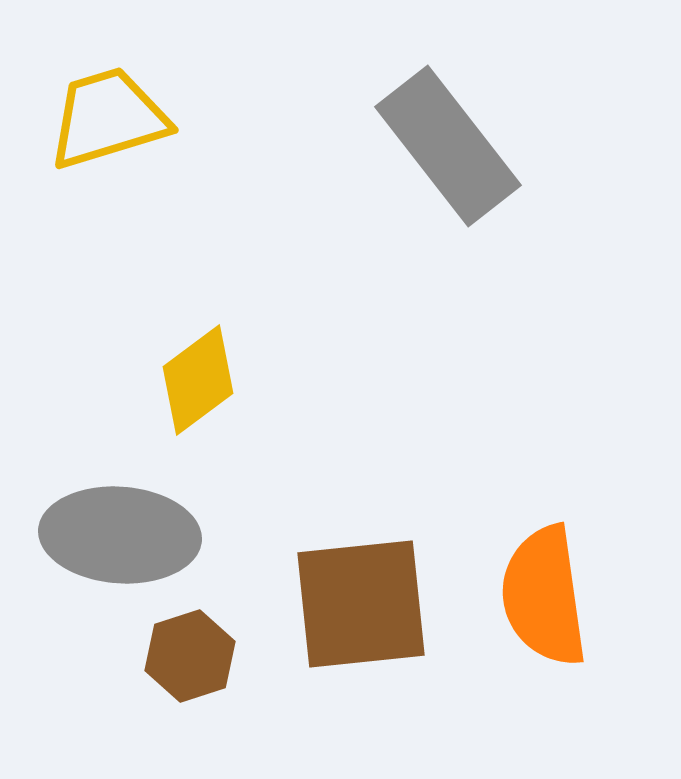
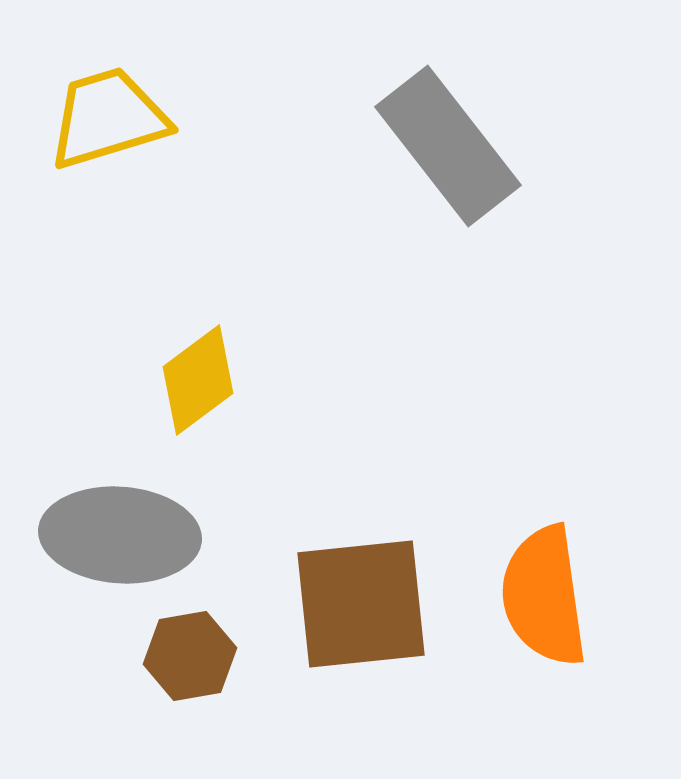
brown hexagon: rotated 8 degrees clockwise
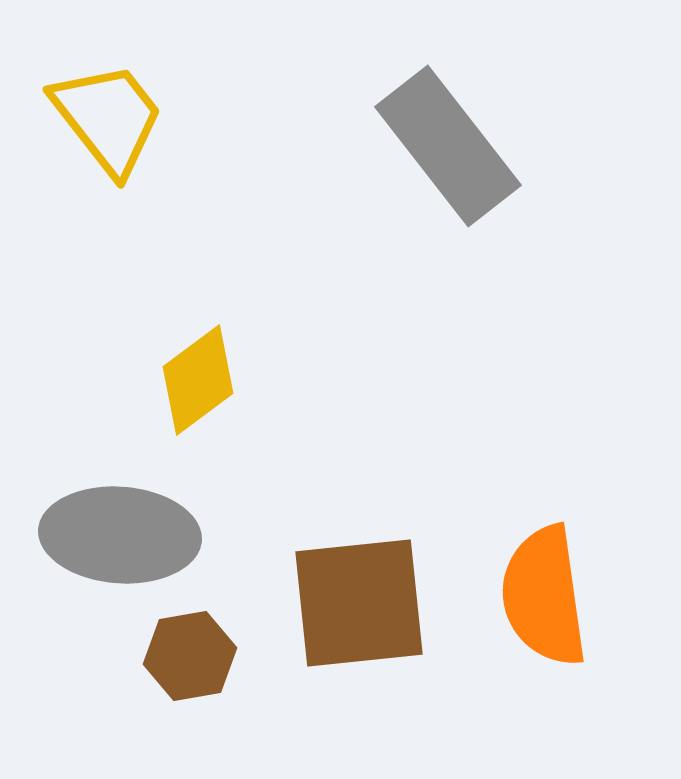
yellow trapezoid: rotated 69 degrees clockwise
brown square: moved 2 px left, 1 px up
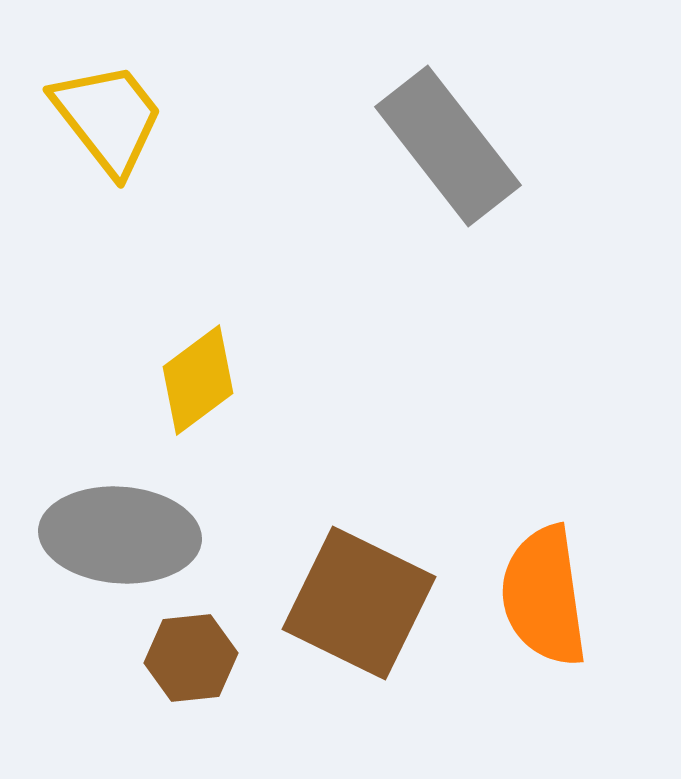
brown square: rotated 32 degrees clockwise
brown hexagon: moved 1 px right, 2 px down; rotated 4 degrees clockwise
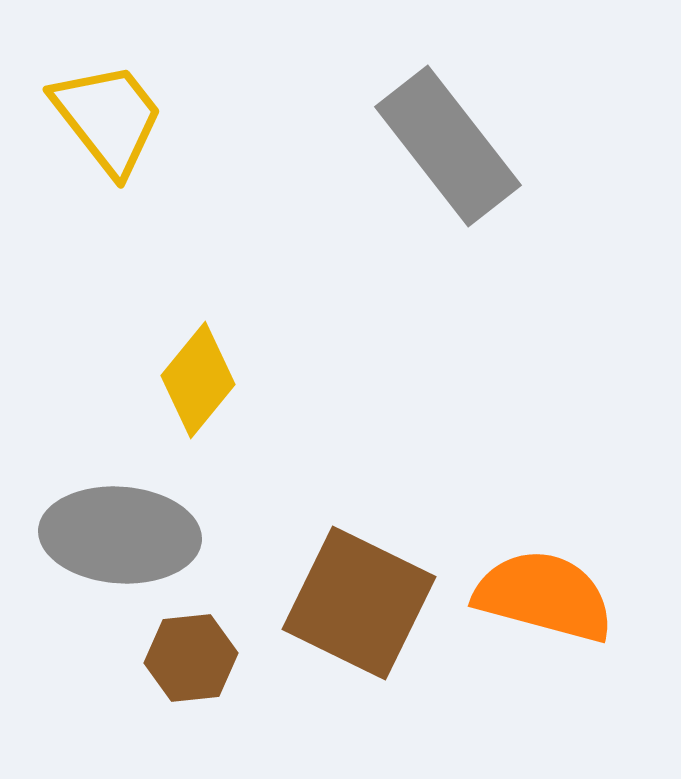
yellow diamond: rotated 14 degrees counterclockwise
orange semicircle: rotated 113 degrees clockwise
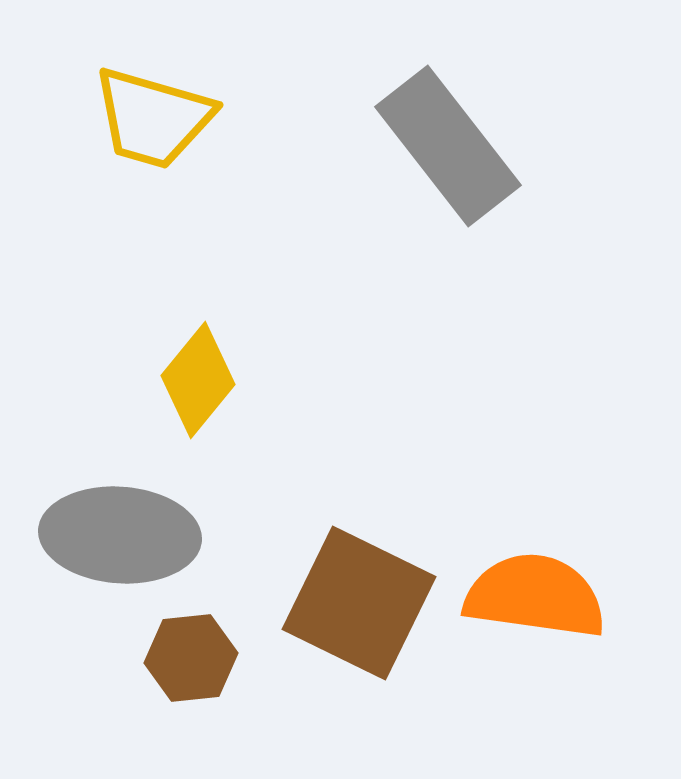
yellow trapezoid: moved 45 px right; rotated 144 degrees clockwise
orange semicircle: moved 9 px left; rotated 7 degrees counterclockwise
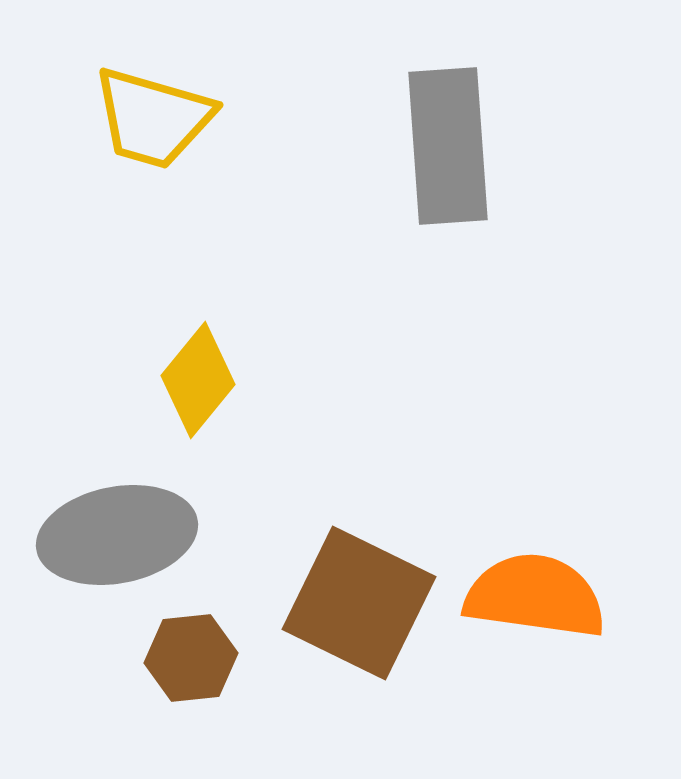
gray rectangle: rotated 34 degrees clockwise
gray ellipse: moved 3 px left; rotated 15 degrees counterclockwise
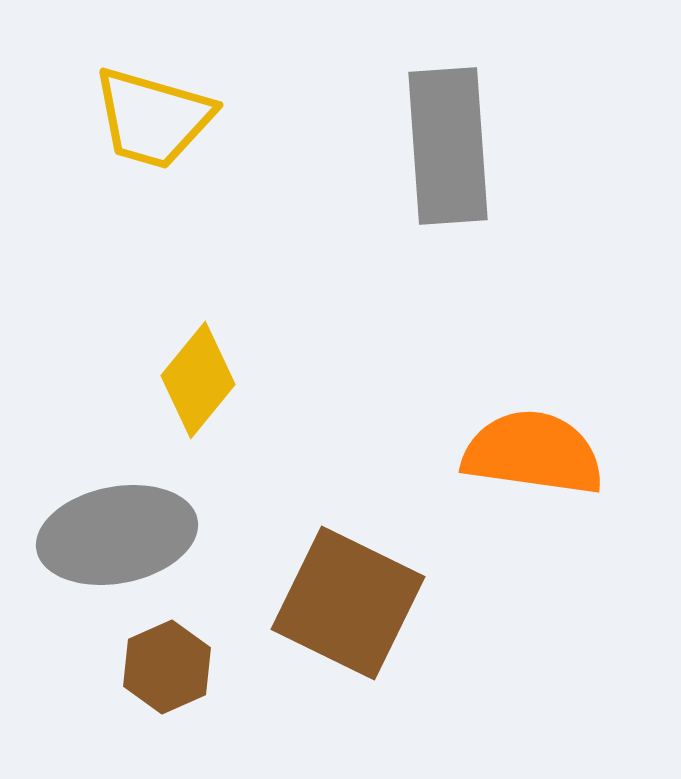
orange semicircle: moved 2 px left, 143 px up
brown square: moved 11 px left
brown hexagon: moved 24 px left, 9 px down; rotated 18 degrees counterclockwise
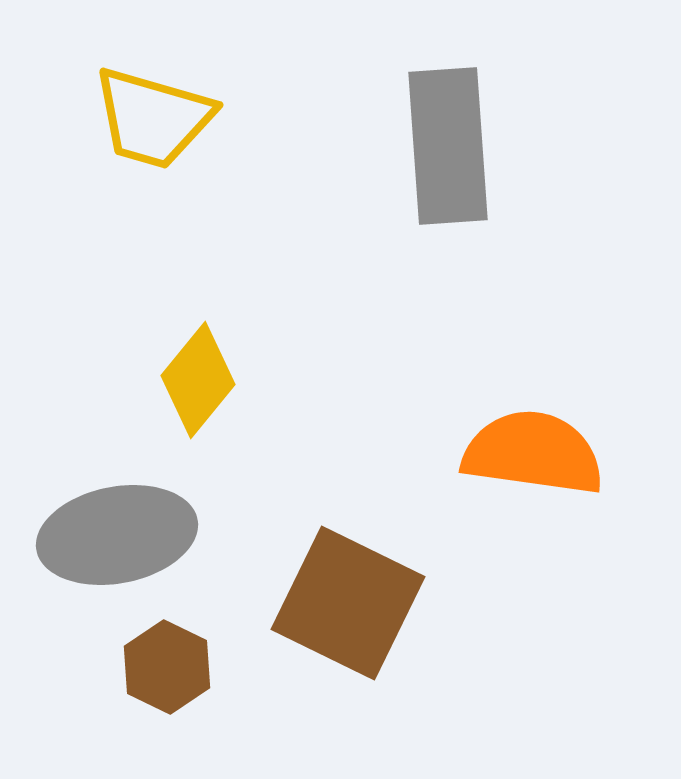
brown hexagon: rotated 10 degrees counterclockwise
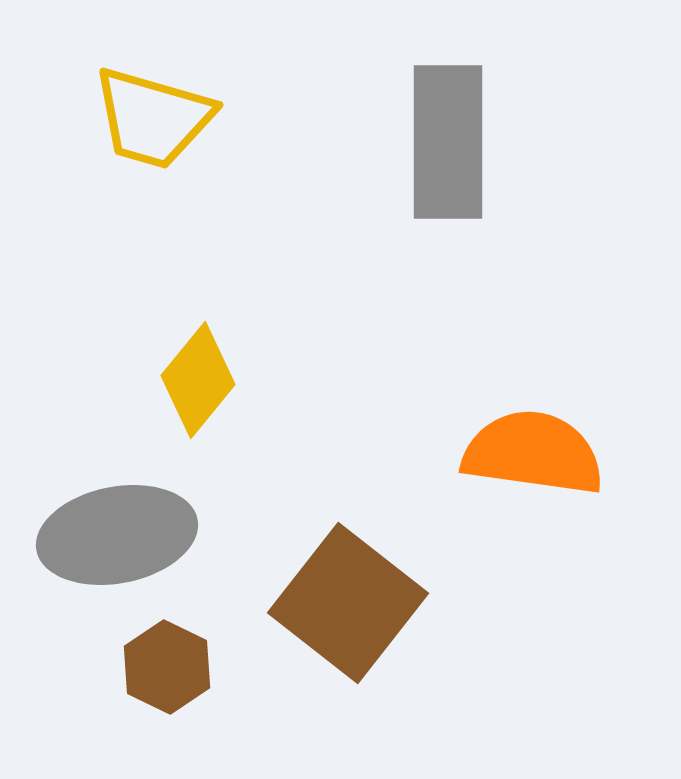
gray rectangle: moved 4 px up; rotated 4 degrees clockwise
brown square: rotated 12 degrees clockwise
